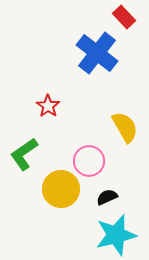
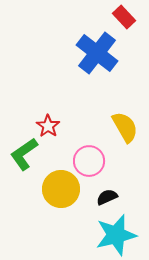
red star: moved 20 px down
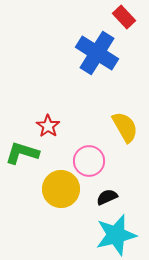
blue cross: rotated 6 degrees counterclockwise
green L-shape: moved 2 px left, 1 px up; rotated 52 degrees clockwise
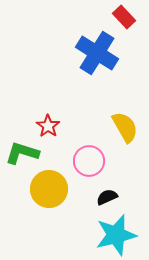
yellow circle: moved 12 px left
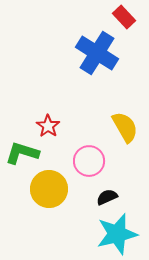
cyan star: moved 1 px right, 1 px up
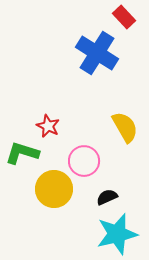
red star: rotated 10 degrees counterclockwise
pink circle: moved 5 px left
yellow circle: moved 5 px right
